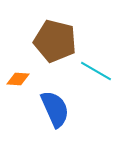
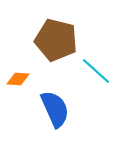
brown pentagon: moved 1 px right, 1 px up
cyan line: rotated 12 degrees clockwise
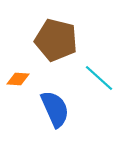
cyan line: moved 3 px right, 7 px down
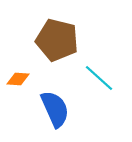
brown pentagon: moved 1 px right
